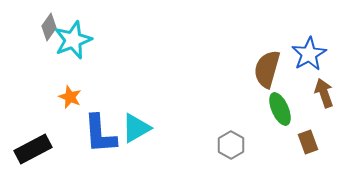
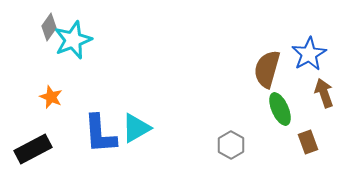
orange star: moved 19 px left
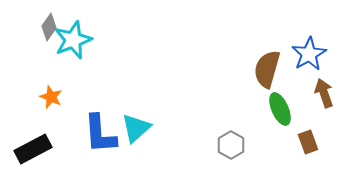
cyan triangle: rotated 12 degrees counterclockwise
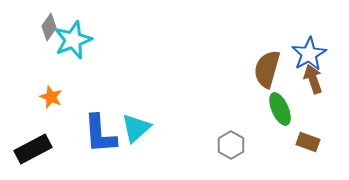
brown arrow: moved 11 px left, 14 px up
brown rectangle: rotated 50 degrees counterclockwise
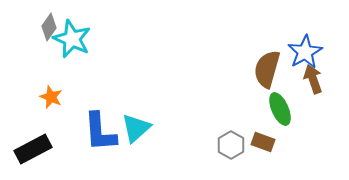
cyan star: moved 1 px left, 1 px up; rotated 27 degrees counterclockwise
blue star: moved 4 px left, 2 px up
blue L-shape: moved 2 px up
brown rectangle: moved 45 px left
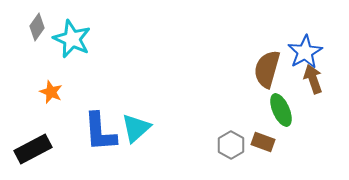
gray diamond: moved 12 px left
orange star: moved 5 px up
green ellipse: moved 1 px right, 1 px down
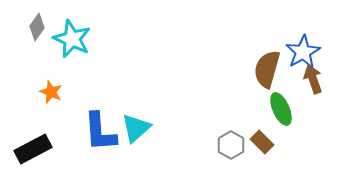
blue star: moved 2 px left
green ellipse: moved 1 px up
brown rectangle: moved 1 px left; rotated 25 degrees clockwise
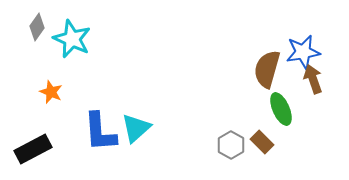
blue star: rotated 20 degrees clockwise
